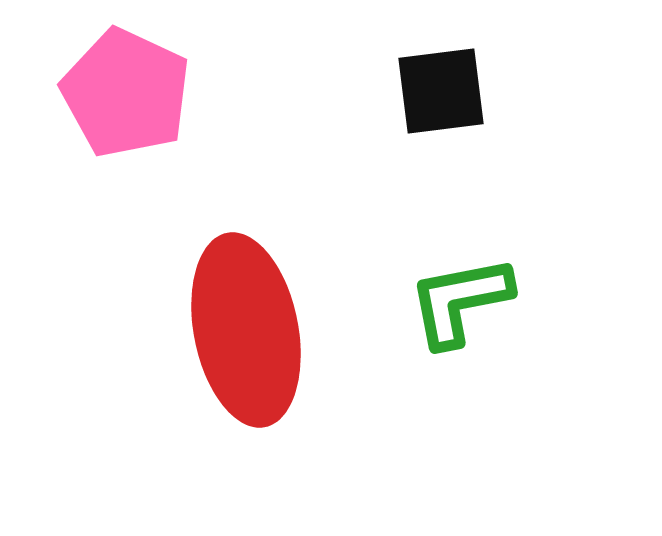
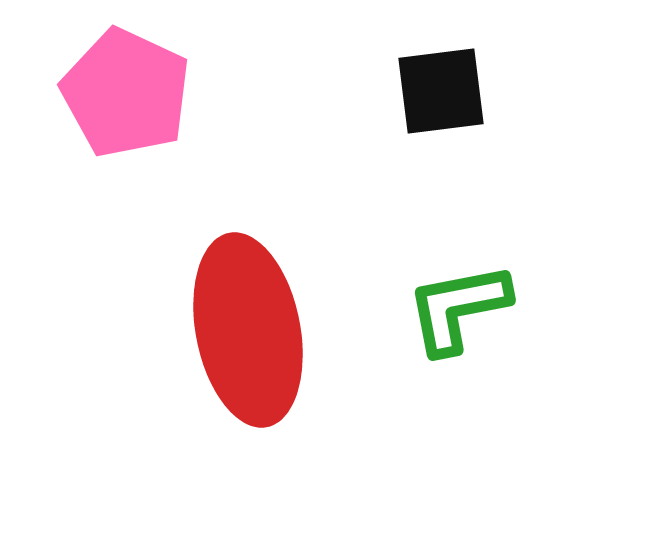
green L-shape: moved 2 px left, 7 px down
red ellipse: moved 2 px right
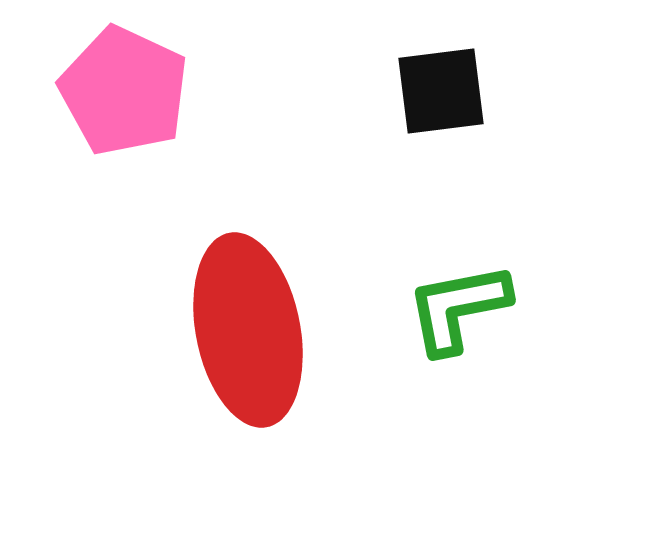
pink pentagon: moved 2 px left, 2 px up
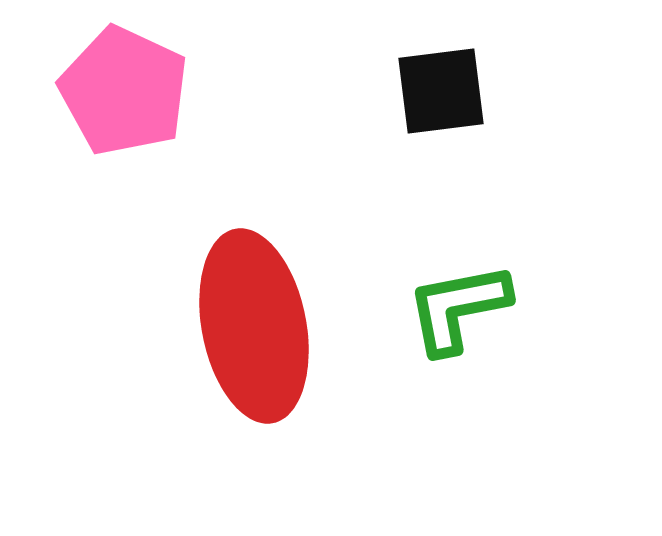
red ellipse: moved 6 px right, 4 px up
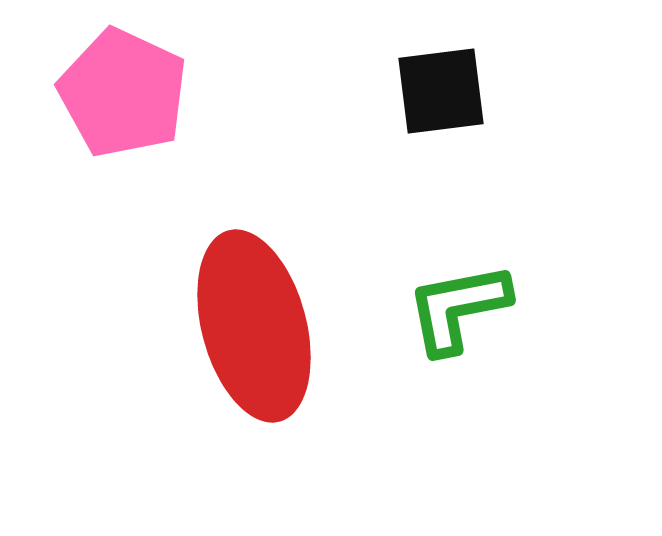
pink pentagon: moved 1 px left, 2 px down
red ellipse: rotated 4 degrees counterclockwise
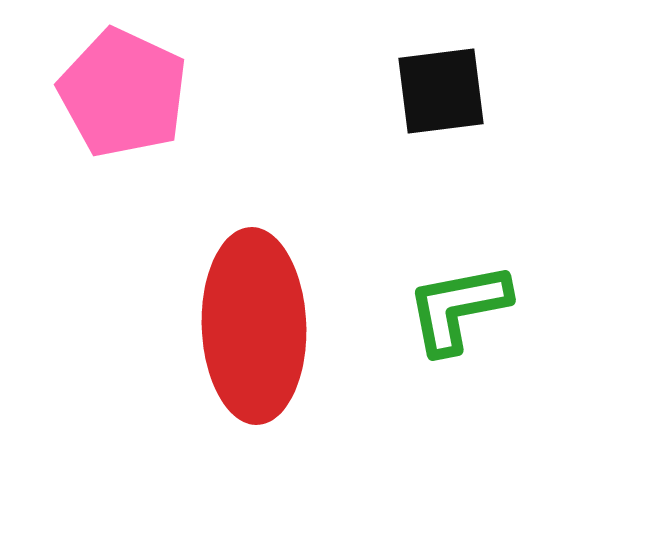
red ellipse: rotated 13 degrees clockwise
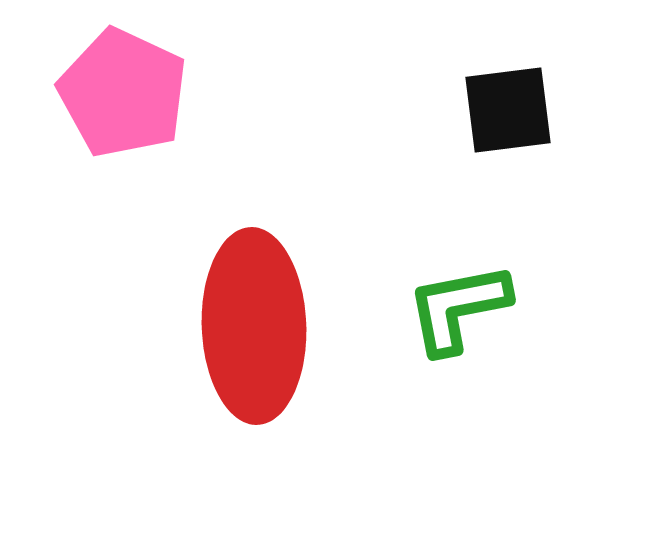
black square: moved 67 px right, 19 px down
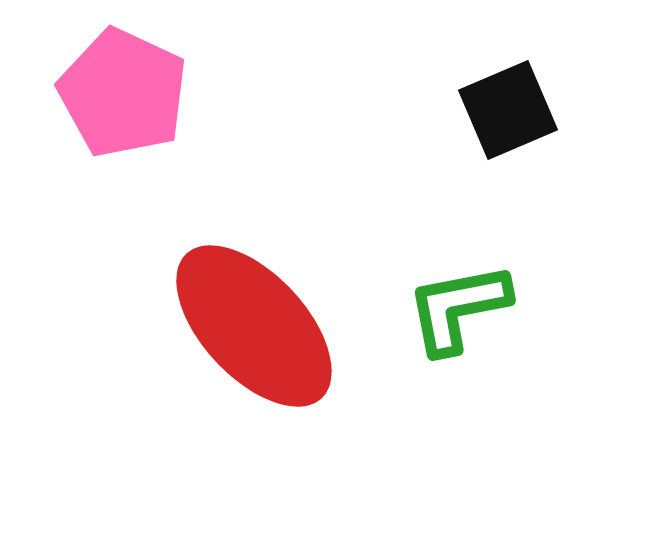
black square: rotated 16 degrees counterclockwise
red ellipse: rotated 41 degrees counterclockwise
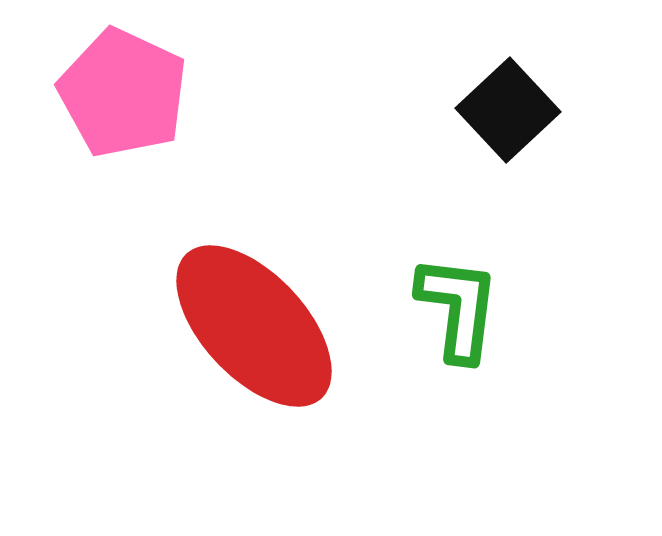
black square: rotated 20 degrees counterclockwise
green L-shape: rotated 108 degrees clockwise
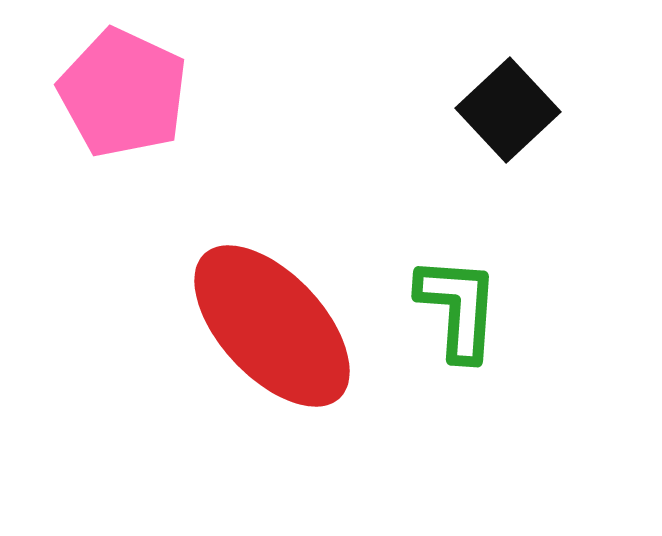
green L-shape: rotated 3 degrees counterclockwise
red ellipse: moved 18 px right
